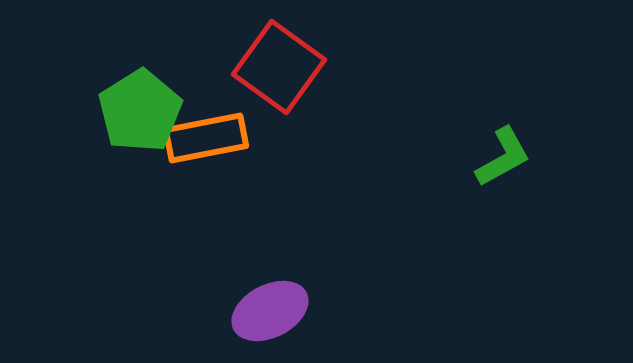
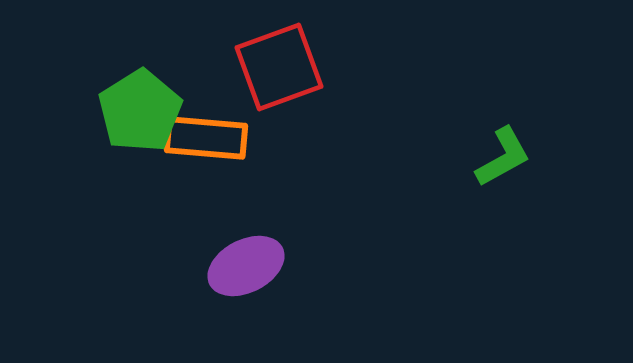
red square: rotated 34 degrees clockwise
orange rectangle: rotated 16 degrees clockwise
purple ellipse: moved 24 px left, 45 px up
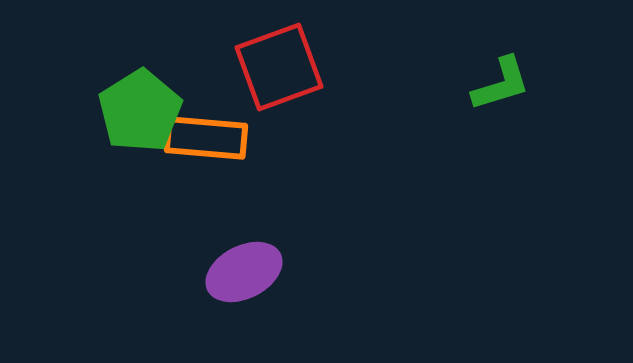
green L-shape: moved 2 px left, 73 px up; rotated 12 degrees clockwise
purple ellipse: moved 2 px left, 6 px down
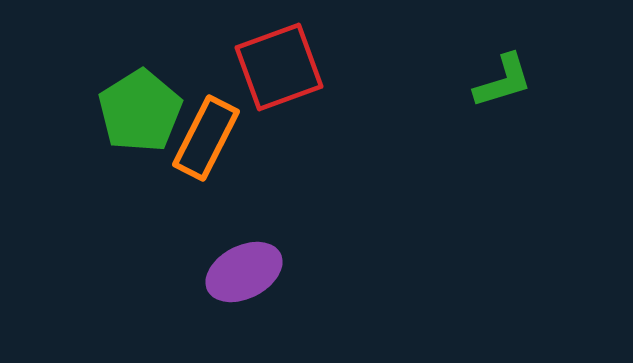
green L-shape: moved 2 px right, 3 px up
orange rectangle: rotated 68 degrees counterclockwise
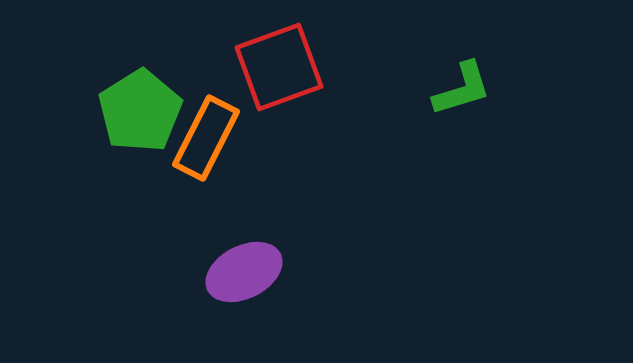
green L-shape: moved 41 px left, 8 px down
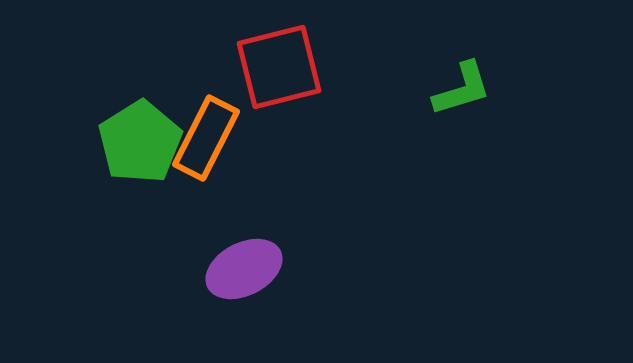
red square: rotated 6 degrees clockwise
green pentagon: moved 31 px down
purple ellipse: moved 3 px up
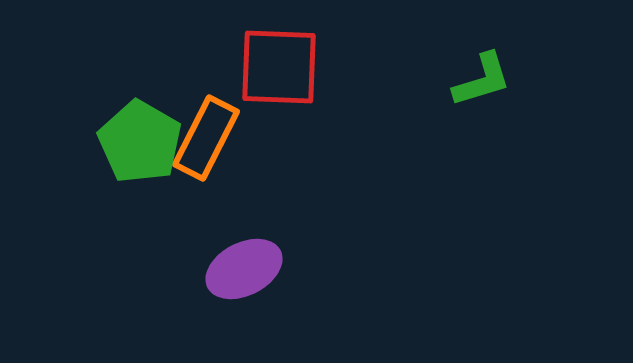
red square: rotated 16 degrees clockwise
green L-shape: moved 20 px right, 9 px up
green pentagon: rotated 10 degrees counterclockwise
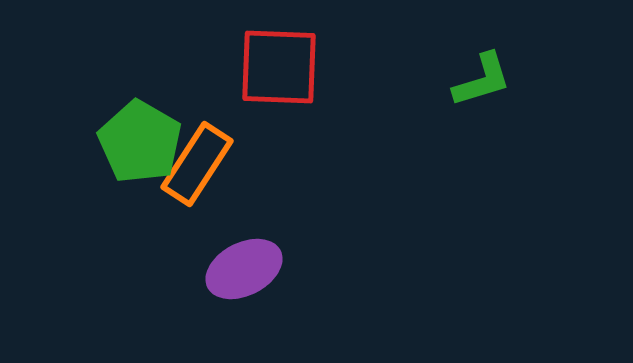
orange rectangle: moved 9 px left, 26 px down; rotated 6 degrees clockwise
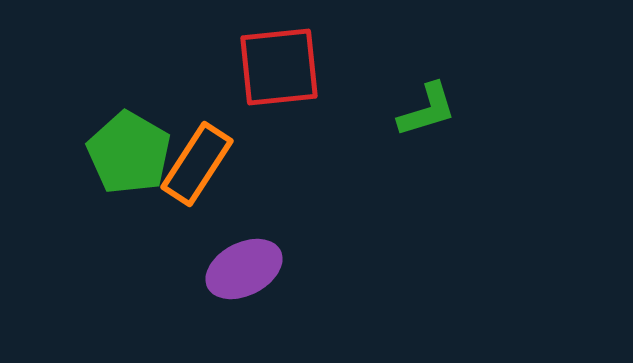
red square: rotated 8 degrees counterclockwise
green L-shape: moved 55 px left, 30 px down
green pentagon: moved 11 px left, 11 px down
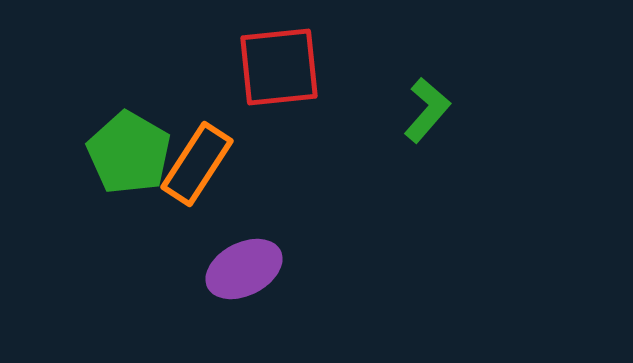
green L-shape: rotated 32 degrees counterclockwise
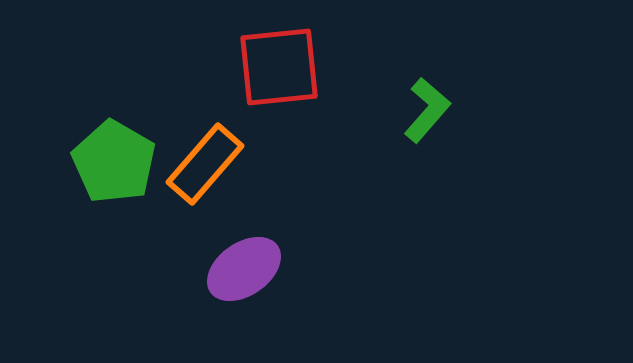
green pentagon: moved 15 px left, 9 px down
orange rectangle: moved 8 px right; rotated 8 degrees clockwise
purple ellipse: rotated 8 degrees counterclockwise
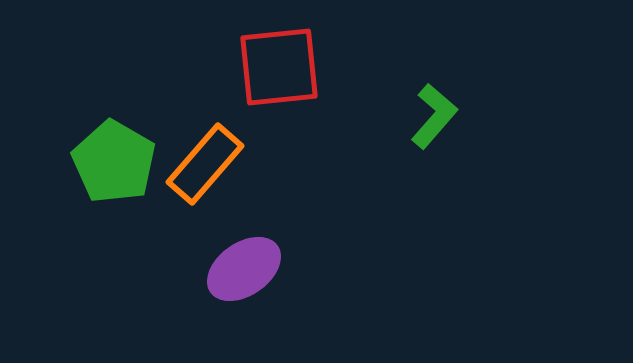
green L-shape: moved 7 px right, 6 px down
